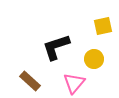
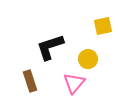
black L-shape: moved 6 px left
yellow circle: moved 6 px left
brown rectangle: rotated 30 degrees clockwise
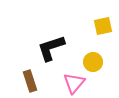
black L-shape: moved 1 px right, 1 px down
yellow circle: moved 5 px right, 3 px down
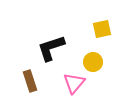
yellow square: moved 1 px left, 3 px down
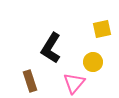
black L-shape: rotated 40 degrees counterclockwise
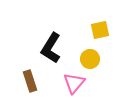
yellow square: moved 2 px left, 1 px down
yellow circle: moved 3 px left, 3 px up
